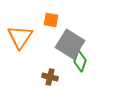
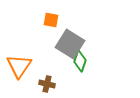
orange triangle: moved 1 px left, 29 px down
brown cross: moved 3 px left, 7 px down
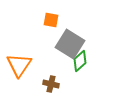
green diamond: rotated 30 degrees clockwise
orange triangle: moved 1 px up
brown cross: moved 4 px right
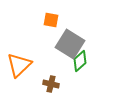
orange triangle: rotated 12 degrees clockwise
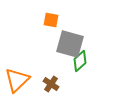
gray square: rotated 16 degrees counterclockwise
orange triangle: moved 2 px left, 15 px down
brown cross: rotated 21 degrees clockwise
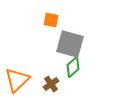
green diamond: moved 7 px left, 6 px down
brown cross: rotated 21 degrees clockwise
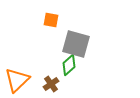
gray square: moved 6 px right
green diamond: moved 4 px left, 2 px up
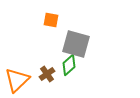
brown cross: moved 4 px left, 10 px up
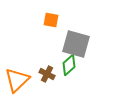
brown cross: rotated 28 degrees counterclockwise
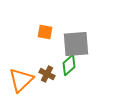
orange square: moved 6 px left, 12 px down
gray square: rotated 20 degrees counterclockwise
orange triangle: moved 4 px right
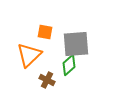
brown cross: moved 6 px down
orange triangle: moved 8 px right, 25 px up
